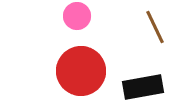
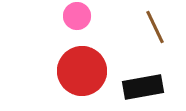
red circle: moved 1 px right
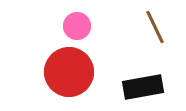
pink circle: moved 10 px down
red circle: moved 13 px left, 1 px down
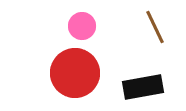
pink circle: moved 5 px right
red circle: moved 6 px right, 1 px down
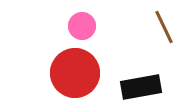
brown line: moved 9 px right
black rectangle: moved 2 px left
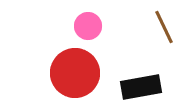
pink circle: moved 6 px right
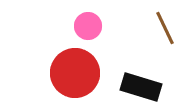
brown line: moved 1 px right, 1 px down
black rectangle: rotated 27 degrees clockwise
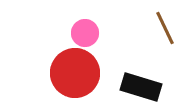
pink circle: moved 3 px left, 7 px down
